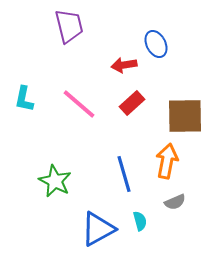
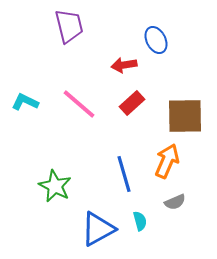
blue ellipse: moved 4 px up
cyan L-shape: moved 1 px right, 3 px down; rotated 104 degrees clockwise
orange arrow: rotated 12 degrees clockwise
green star: moved 5 px down
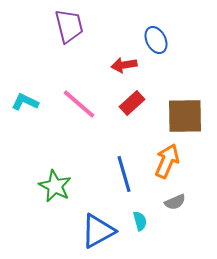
blue triangle: moved 2 px down
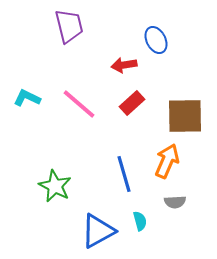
cyan L-shape: moved 2 px right, 4 px up
gray semicircle: rotated 20 degrees clockwise
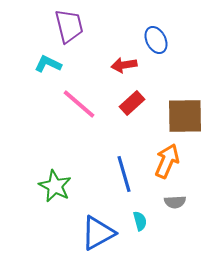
cyan L-shape: moved 21 px right, 34 px up
blue triangle: moved 2 px down
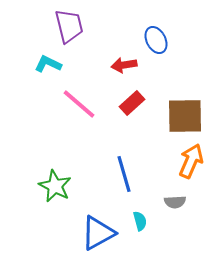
orange arrow: moved 24 px right
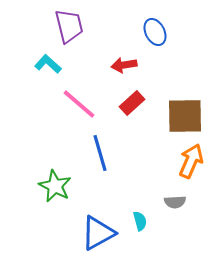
blue ellipse: moved 1 px left, 8 px up
cyan L-shape: rotated 16 degrees clockwise
blue line: moved 24 px left, 21 px up
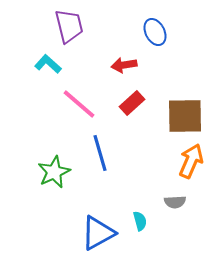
green star: moved 1 px left, 14 px up; rotated 20 degrees clockwise
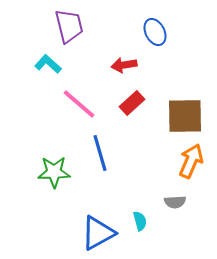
green star: rotated 24 degrees clockwise
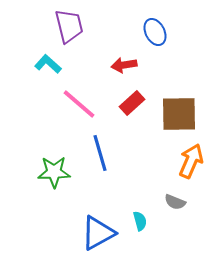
brown square: moved 6 px left, 2 px up
gray semicircle: rotated 25 degrees clockwise
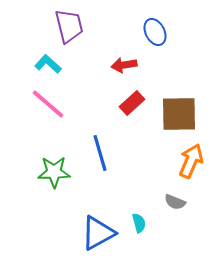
pink line: moved 31 px left
cyan semicircle: moved 1 px left, 2 px down
